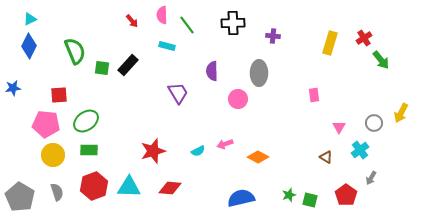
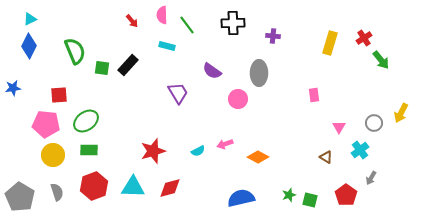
purple semicircle at (212, 71): rotated 54 degrees counterclockwise
cyan triangle at (129, 187): moved 4 px right
red diamond at (170, 188): rotated 20 degrees counterclockwise
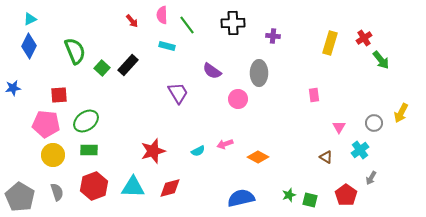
green square at (102, 68): rotated 35 degrees clockwise
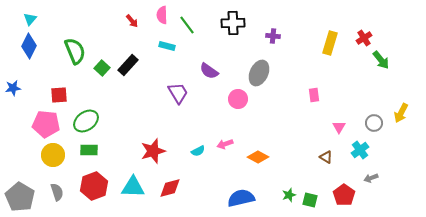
cyan triangle at (30, 19): rotated 24 degrees counterclockwise
purple semicircle at (212, 71): moved 3 px left
gray ellipse at (259, 73): rotated 25 degrees clockwise
gray arrow at (371, 178): rotated 40 degrees clockwise
red pentagon at (346, 195): moved 2 px left
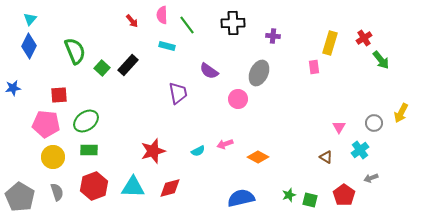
purple trapezoid at (178, 93): rotated 20 degrees clockwise
pink rectangle at (314, 95): moved 28 px up
yellow circle at (53, 155): moved 2 px down
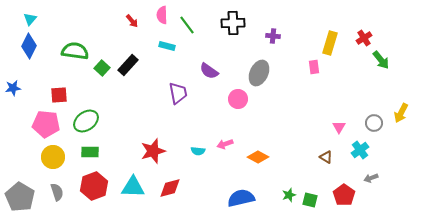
green semicircle at (75, 51): rotated 60 degrees counterclockwise
green rectangle at (89, 150): moved 1 px right, 2 px down
cyan semicircle at (198, 151): rotated 32 degrees clockwise
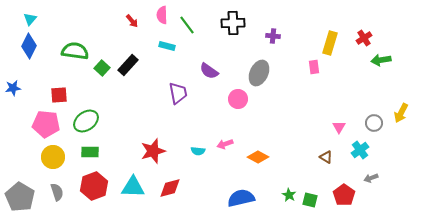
green arrow at (381, 60): rotated 120 degrees clockwise
green star at (289, 195): rotated 24 degrees counterclockwise
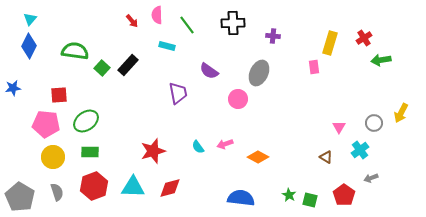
pink semicircle at (162, 15): moved 5 px left
cyan semicircle at (198, 151): moved 4 px up; rotated 48 degrees clockwise
blue semicircle at (241, 198): rotated 20 degrees clockwise
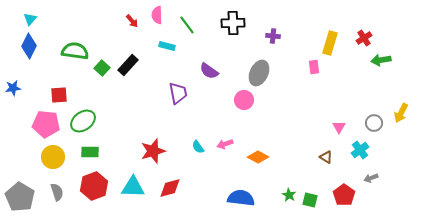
pink circle at (238, 99): moved 6 px right, 1 px down
green ellipse at (86, 121): moved 3 px left
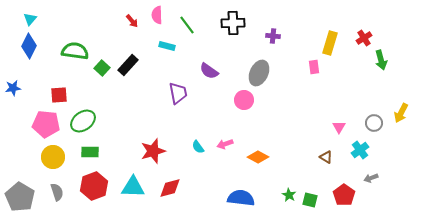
green arrow at (381, 60): rotated 96 degrees counterclockwise
